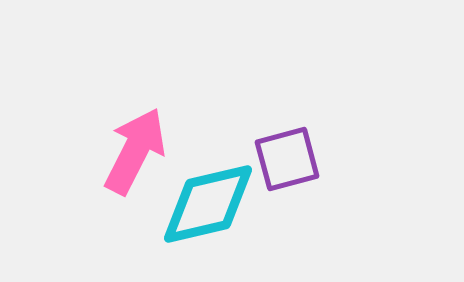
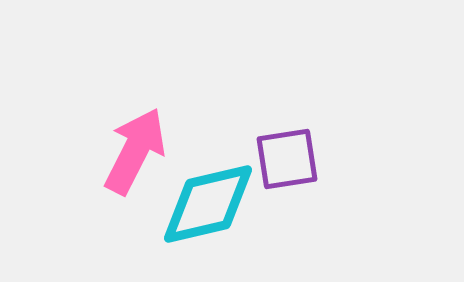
purple square: rotated 6 degrees clockwise
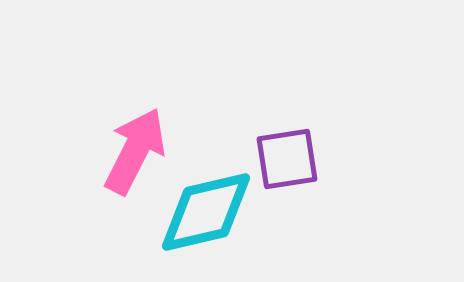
cyan diamond: moved 2 px left, 8 px down
